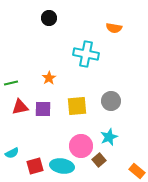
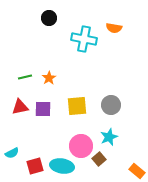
cyan cross: moved 2 px left, 15 px up
green line: moved 14 px right, 6 px up
gray circle: moved 4 px down
brown square: moved 1 px up
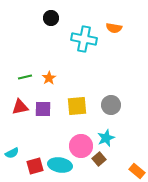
black circle: moved 2 px right
cyan star: moved 3 px left, 1 px down
cyan ellipse: moved 2 px left, 1 px up
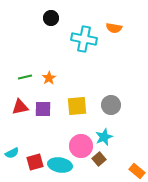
cyan star: moved 2 px left, 1 px up
red square: moved 4 px up
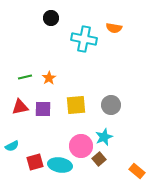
yellow square: moved 1 px left, 1 px up
cyan semicircle: moved 7 px up
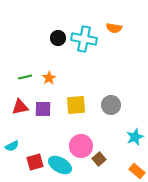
black circle: moved 7 px right, 20 px down
cyan star: moved 31 px right
cyan ellipse: rotated 20 degrees clockwise
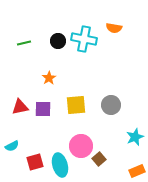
black circle: moved 3 px down
green line: moved 1 px left, 34 px up
cyan ellipse: rotated 45 degrees clockwise
orange rectangle: rotated 63 degrees counterclockwise
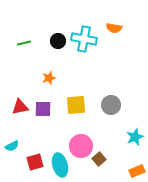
orange star: rotated 16 degrees clockwise
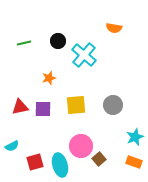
cyan cross: moved 16 px down; rotated 30 degrees clockwise
gray circle: moved 2 px right
orange rectangle: moved 3 px left, 9 px up; rotated 42 degrees clockwise
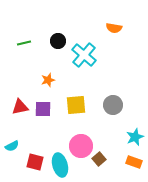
orange star: moved 1 px left, 2 px down
red square: rotated 30 degrees clockwise
